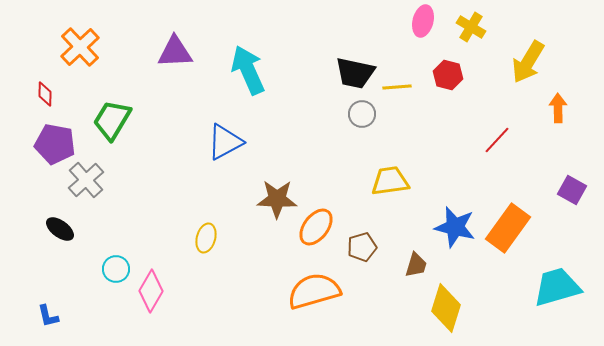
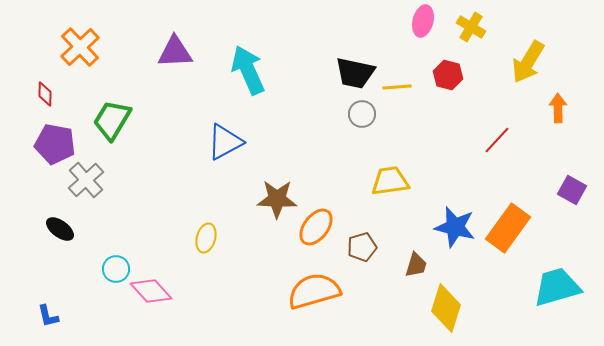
pink diamond: rotated 72 degrees counterclockwise
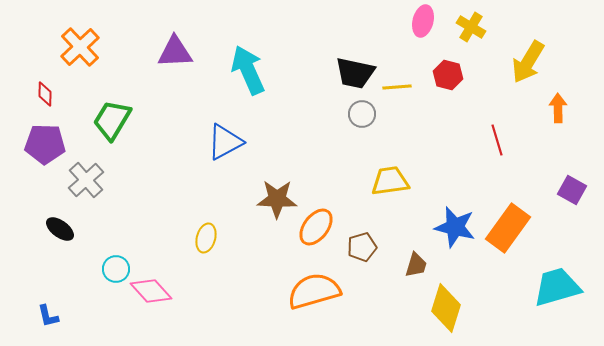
red line: rotated 60 degrees counterclockwise
purple pentagon: moved 10 px left; rotated 9 degrees counterclockwise
